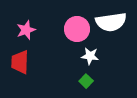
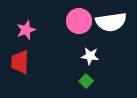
pink circle: moved 2 px right, 8 px up
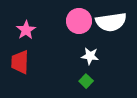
pink star: rotated 12 degrees counterclockwise
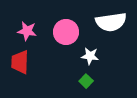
pink circle: moved 13 px left, 11 px down
pink star: moved 1 px right, 1 px down; rotated 30 degrees counterclockwise
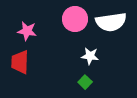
pink circle: moved 9 px right, 13 px up
green square: moved 1 px left, 1 px down
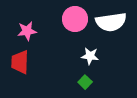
pink star: rotated 18 degrees counterclockwise
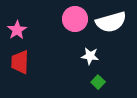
white semicircle: rotated 8 degrees counterclockwise
pink star: moved 10 px left, 1 px up; rotated 24 degrees counterclockwise
green square: moved 13 px right
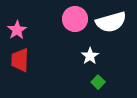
white star: rotated 30 degrees clockwise
red trapezoid: moved 2 px up
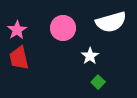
pink circle: moved 12 px left, 9 px down
red trapezoid: moved 1 px left, 2 px up; rotated 15 degrees counterclockwise
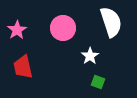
white semicircle: rotated 92 degrees counterclockwise
red trapezoid: moved 4 px right, 9 px down
green square: rotated 24 degrees counterclockwise
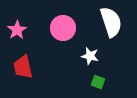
white star: rotated 24 degrees counterclockwise
